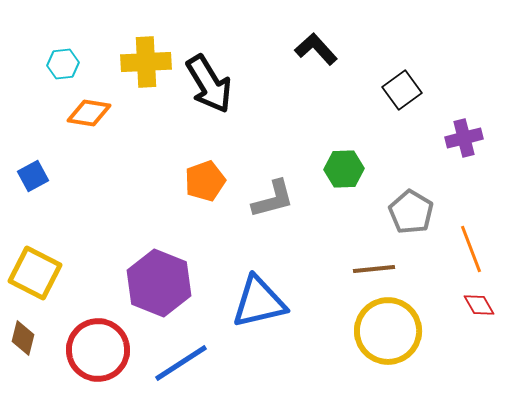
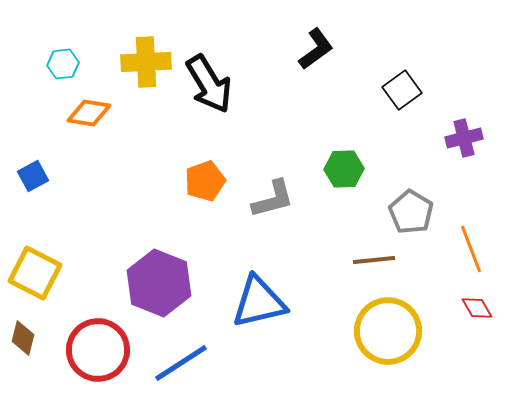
black L-shape: rotated 96 degrees clockwise
brown line: moved 9 px up
red diamond: moved 2 px left, 3 px down
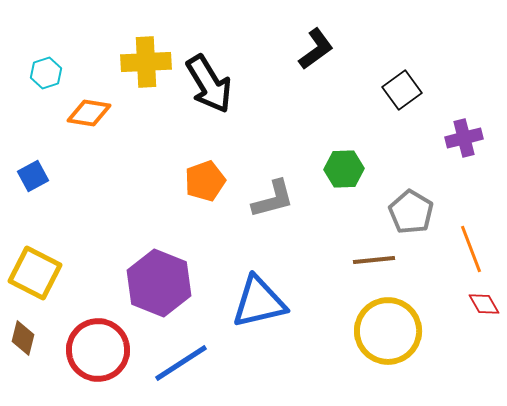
cyan hexagon: moved 17 px left, 9 px down; rotated 12 degrees counterclockwise
red diamond: moved 7 px right, 4 px up
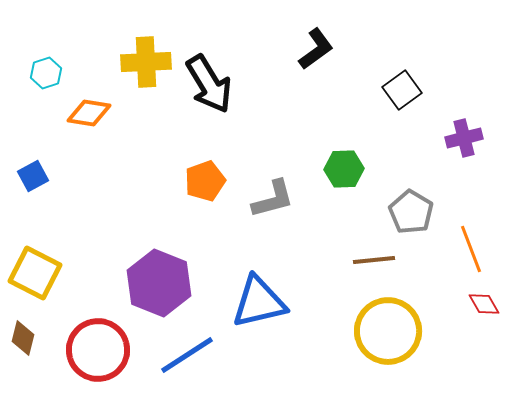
blue line: moved 6 px right, 8 px up
